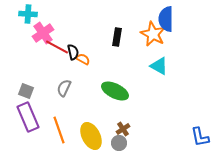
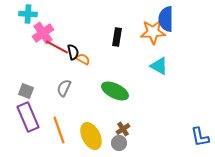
orange star: moved 2 px up; rotated 30 degrees counterclockwise
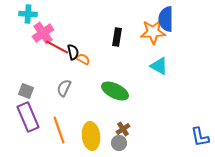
yellow ellipse: rotated 20 degrees clockwise
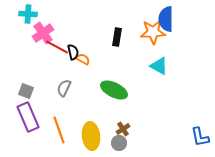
green ellipse: moved 1 px left, 1 px up
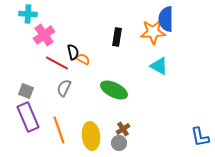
pink cross: moved 1 px right, 2 px down
red line: moved 16 px down
